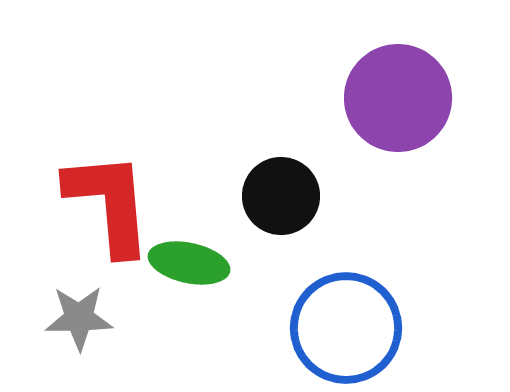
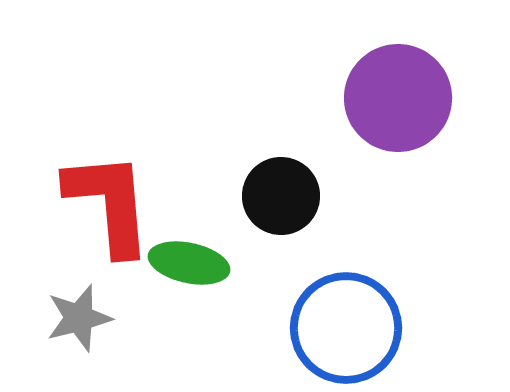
gray star: rotated 14 degrees counterclockwise
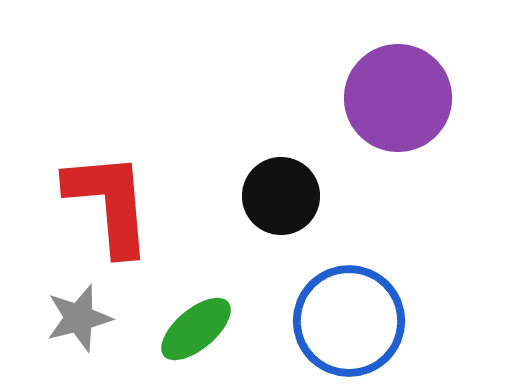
green ellipse: moved 7 px right, 66 px down; rotated 52 degrees counterclockwise
blue circle: moved 3 px right, 7 px up
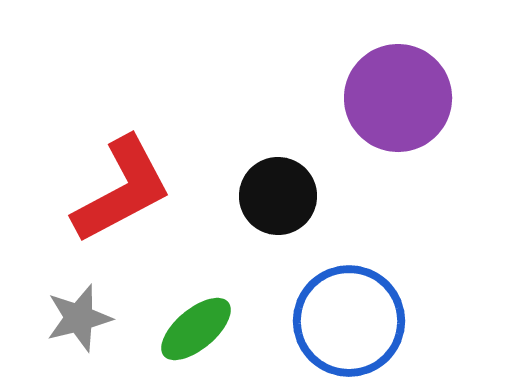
black circle: moved 3 px left
red L-shape: moved 13 px right, 13 px up; rotated 67 degrees clockwise
